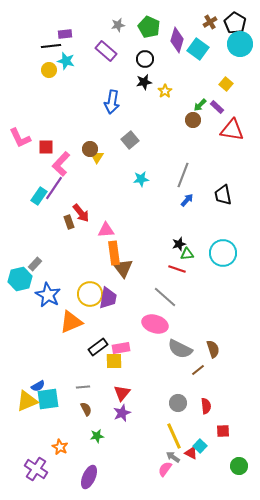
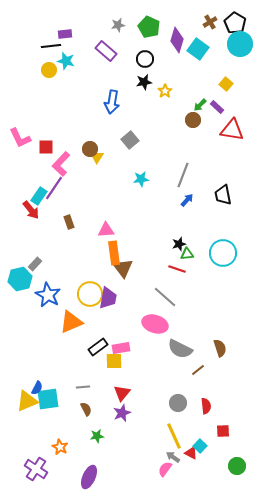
red arrow at (81, 213): moved 50 px left, 3 px up
brown semicircle at (213, 349): moved 7 px right, 1 px up
blue semicircle at (38, 386): moved 1 px left, 2 px down; rotated 32 degrees counterclockwise
green circle at (239, 466): moved 2 px left
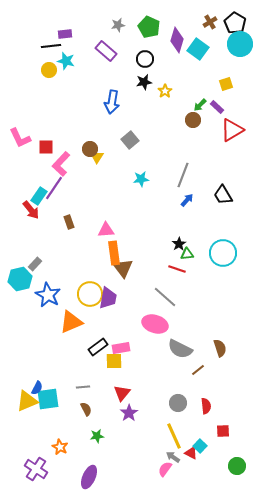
yellow square at (226, 84): rotated 32 degrees clockwise
red triangle at (232, 130): rotated 40 degrees counterclockwise
black trapezoid at (223, 195): rotated 20 degrees counterclockwise
black star at (179, 244): rotated 16 degrees counterclockwise
purple star at (122, 413): moved 7 px right; rotated 12 degrees counterclockwise
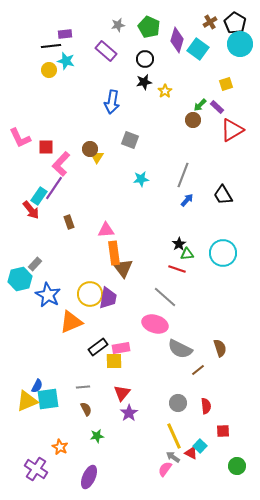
gray square at (130, 140): rotated 30 degrees counterclockwise
blue semicircle at (37, 388): moved 2 px up
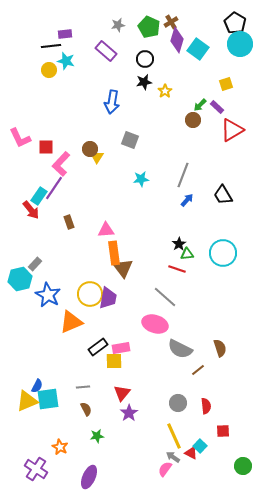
brown cross at (210, 22): moved 39 px left
green circle at (237, 466): moved 6 px right
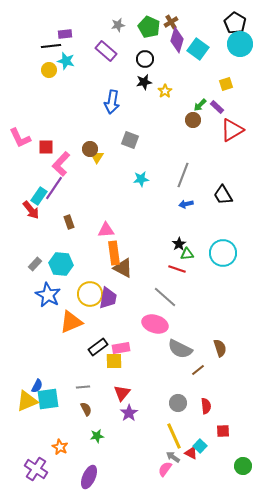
blue arrow at (187, 200): moved 1 px left, 4 px down; rotated 144 degrees counterclockwise
brown triangle at (123, 268): rotated 25 degrees counterclockwise
cyan hexagon at (20, 279): moved 41 px right, 15 px up; rotated 20 degrees clockwise
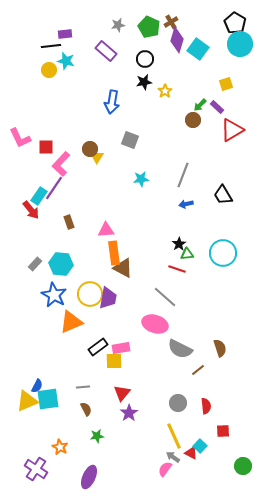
blue star at (48, 295): moved 6 px right
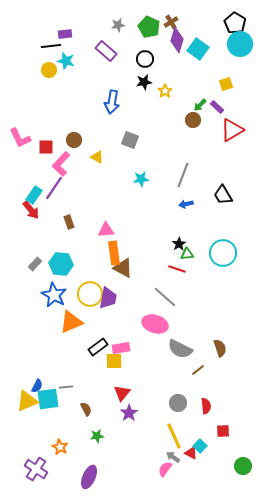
brown circle at (90, 149): moved 16 px left, 9 px up
yellow triangle at (97, 157): rotated 32 degrees counterclockwise
cyan rectangle at (39, 196): moved 5 px left, 1 px up
gray line at (83, 387): moved 17 px left
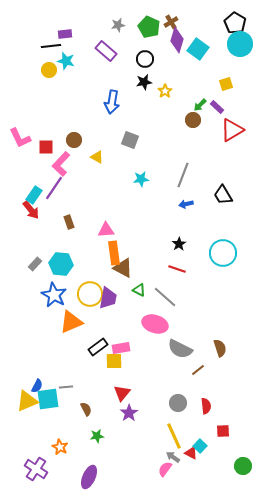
green triangle at (187, 254): moved 48 px left, 36 px down; rotated 32 degrees clockwise
